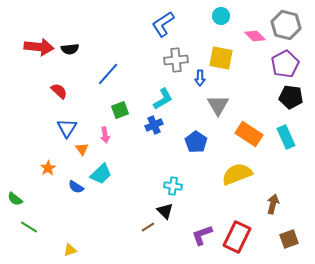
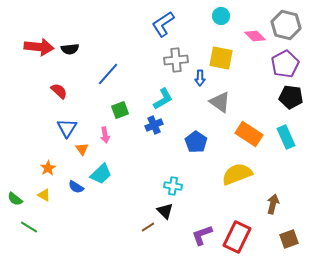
gray triangle: moved 2 px right, 3 px up; rotated 25 degrees counterclockwise
yellow triangle: moved 26 px left, 55 px up; rotated 48 degrees clockwise
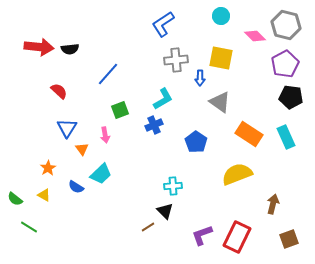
cyan cross: rotated 12 degrees counterclockwise
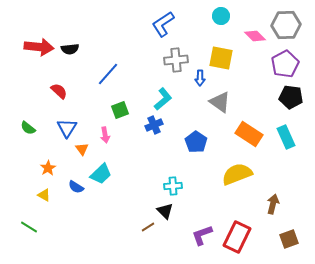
gray hexagon: rotated 16 degrees counterclockwise
cyan L-shape: rotated 10 degrees counterclockwise
green semicircle: moved 13 px right, 71 px up
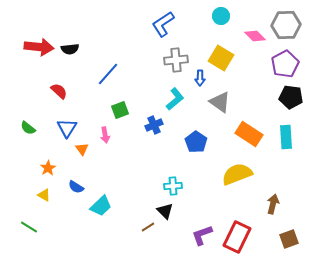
yellow square: rotated 20 degrees clockwise
cyan L-shape: moved 12 px right
cyan rectangle: rotated 20 degrees clockwise
cyan trapezoid: moved 32 px down
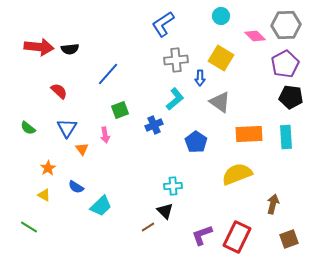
orange rectangle: rotated 36 degrees counterclockwise
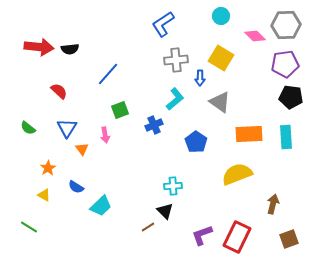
purple pentagon: rotated 20 degrees clockwise
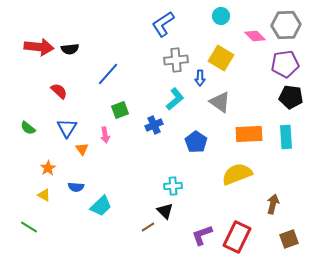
blue semicircle: rotated 28 degrees counterclockwise
